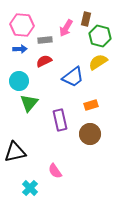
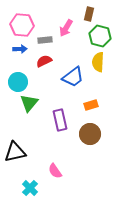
brown rectangle: moved 3 px right, 5 px up
yellow semicircle: rotated 54 degrees counterclockwise
cyan circle: moved 1 px left, 1 px down
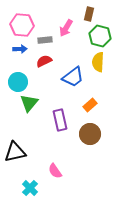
orange rectangle: moved 1 px left; rotated 24 degrees counterclockwise
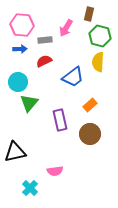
pink semicircle: rotated 63 degrees counterclockwise
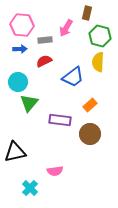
brown rectangle: moved 2 px left, 1 px up
purple rectangle: rotated 70 degrees counterclockwise
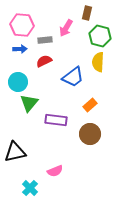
purple rectangle: moved 4 px left
pink semicircle: rotated 14 degrees counterclockwise
